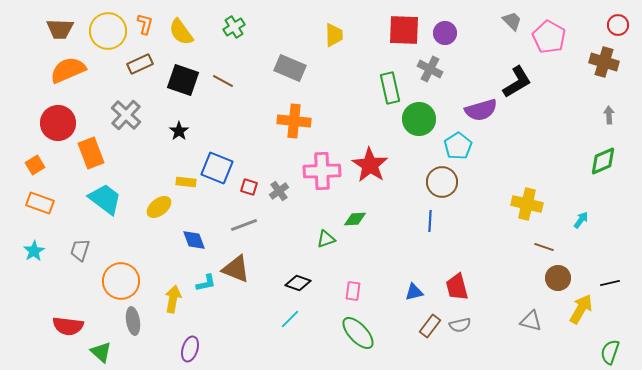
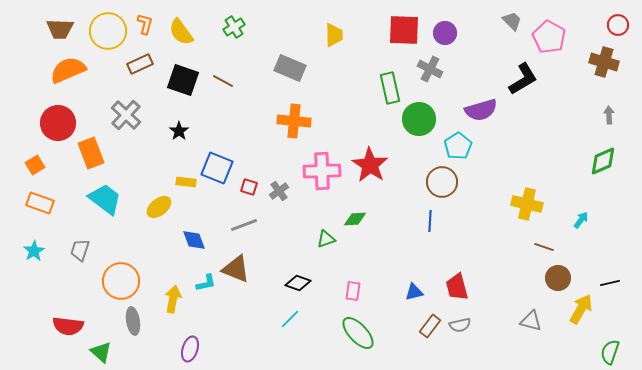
black L-shape at (517, 82): moved 6 px right, 3 px up
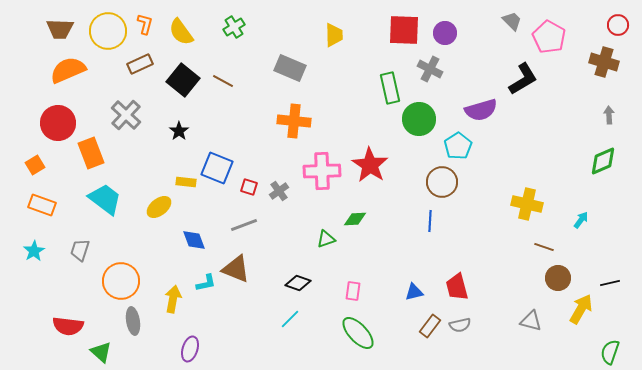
black square at (183, 80): rotated 20 degrees clockwise
orange rectangle at (40, 203): moved 2 px right, 2 px down
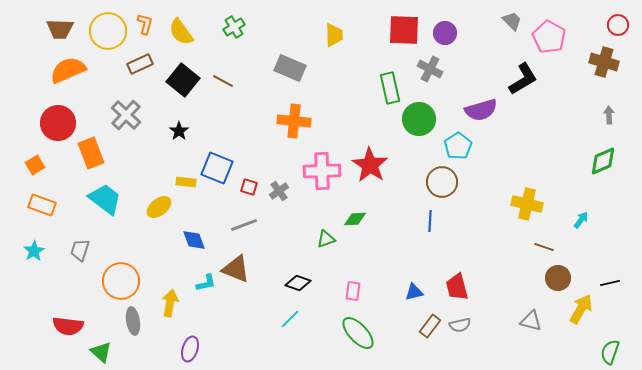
yellow arrow at (173, 299): moved 3 px left, 4 px down
